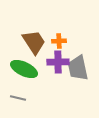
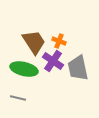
orange cross: rotated 24 degrees clockwise
purple cross: moved 5 px left, 1 px up; rotated 35 degrees clockwise
green ellipse: rotated 12 degrees counterclockwise
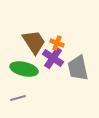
orange cross: moved 2 px left, 2 px down
purple cross: moved 3 px up
gray line: rotated 28 degrees counterclockwise
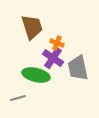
brown trapezoid: moved 2 px left, 15 px up; rotated 16 degrees clockwise
green ellipse: moved 12 px right, 6 px down
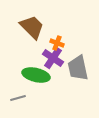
brown trapezoid: rotated 28 degrees counterclockwise
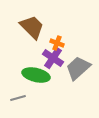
gray trapezoid: rotated 60 degrees clockwise
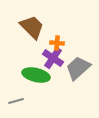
orange cross: rotated 16 degrees counterclockwise
gray line: moved 2 px left, 3 px down
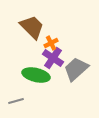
orange cross: moved 6 px left; rotated 32 degrees counterclockwise
gray trapezoid: moved 2 px left, 1 px down
